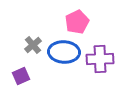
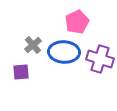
purple cross: rotated 20 degrees clockwise
purple square: moved 4 px up; rotated 18 degrees clockwise
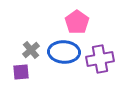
pink pentagon: rotated 10 degrees counterclockwise
gray cross: moved 2 px left, 5 px down
purple cross: rotated 28 degrees counterclockwise
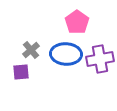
blue ellipse: moved 2 px right, 2 px down
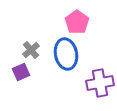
blue ellipse: rotated 76 degrees clockwise
purple cross: moved 24 px down
purple square: rotated 18 degrees counterclockwise
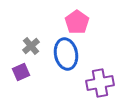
gray cross: moved 4 px up
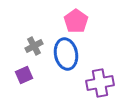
pink pentagon: moved 1 px left, 1 px up
gray cross: moved 3 px right; rotated 12 degrees clockwise
purple square: moved 3 px right, 3 px down
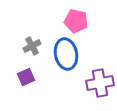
pink pentagon: rotated 25 degrees counterclockwise
gray cross: moved 2 px left
purple square: moved 2 px right, 2 px down
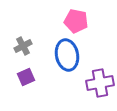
gray cross: moved 9 px left
blue ellipse: moved 1 px right, 1 px down
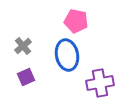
gray cross: rotated 12 degrees counterclockwise
